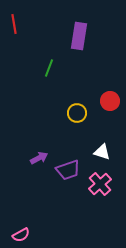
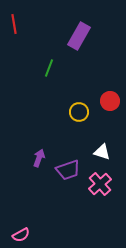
purple rectangle: rotated 20 degrees clockwise
yellow circle: moved 2 px right, 1 px up
purple arrow: rotated 42 degrees counterclockwise
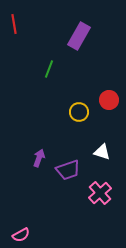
green line: moved 1 px down
red circle: moved 1 px left, 1 px up
pink cross: moved 9 px down
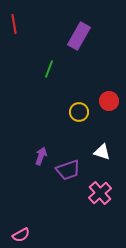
red circle: moved 1 px down
purple arrow: moved 2 px right, 2 px up
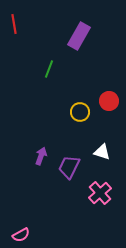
yellow circle: moved 1 px right
purple trapezoid: moved 1 px right, 3 px up; rotated 135 degrees clockwise
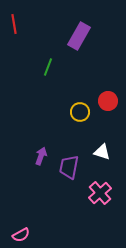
green line: moved 1 px left, 2 px up
red circle: moved 1 px left
purple trapezoid: rotated 15 degrees counterclockwise
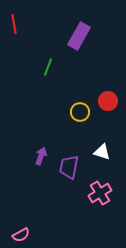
pink cross: rotated 10 degrees clockwise
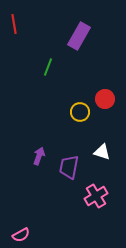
red circle: moved 3 px left, 2 px up
purple arrow: moved 2 px left
pink cross: moved 4 px left, 3 px down
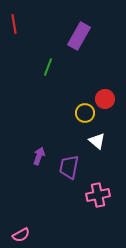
yellow circle: moved 5 px right, 1 px down
white triangle: moved 5 px left, 11 px up; rotated 24 degrees clockwise
pink cross: moved 2 px right, 1 px up; rotated 20 degrees clockwise
